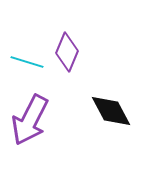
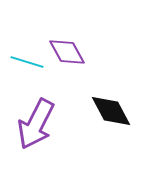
purple diamond: rotated 51 degrees counterclockwise
purple arrow: moved 6 px right, 4 px down
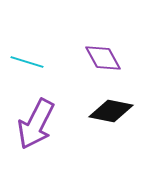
purple diamond: moved 36 px right, 6 px down
black diamond: rotated 51 degrees counterclockwise
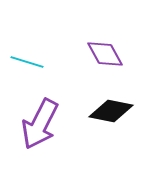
purple diamond: moved 2 px right, 4 px up
purple arrow: moved 4 px right
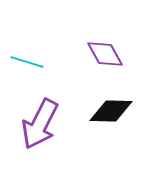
black diamond: rotated 9 degrees counterclockwise
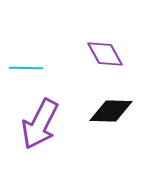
cyan line: moved 1 px left, 6 px down; rotated 16 degrees counterclockwise
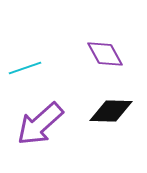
cyan line: moved 1 px left; rotated 20 degrees counterclockwise
purple arrow: rotated 21 degrees clockwise
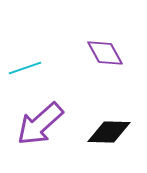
purple diamond: moved 1 px up
black diamond: moved 2 px left, 21 px down
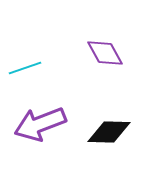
purple arrow: rotated 21 degrees clockwise
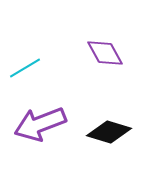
cyan line: rotated 12 degrees counterclockwise
black diamond: rotated 15 degrees clockwise
